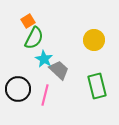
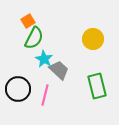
yellow circle: moved 1 px left, 1 px up
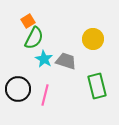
gray trapezoid: moved 7 px right, 9 px up; rotated 25 degrees counterclockwise
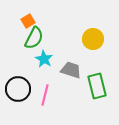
gray trapezoid: moved 5 px right, 9 px down
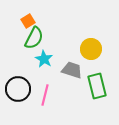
yellow circle: moved 2 px left, 10 px down
gray trapezoid: moved 1 px right
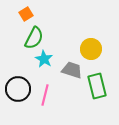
orange square: moved 2 px left, 7 px up
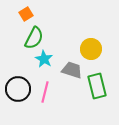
pink line: moved 3 px up
